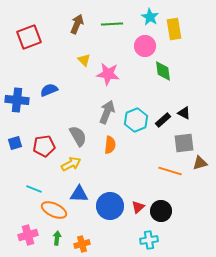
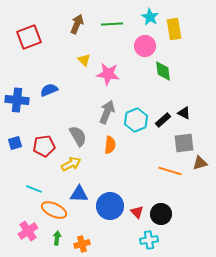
red triangle: moved 1 px left, 5 px down; rotated 32 degrees counterclockwise
black circle: moved 3 px down
pink cross: moved 4 px up; rotated 18 degrees counterclockwise
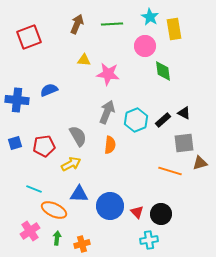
yellow triangle: rotated 40 degrees counterclockwise
pink cross: moved 2 px right
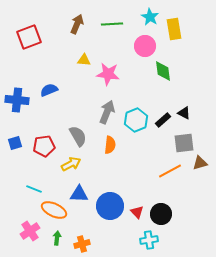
orange line: rotated 45 degrees counterclockwise
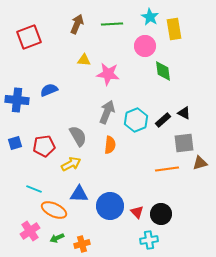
orange line: moved 3 px left, 2 px up; rotated 20 degrees clockwise
green arrow: rotated 120 degrees counterclockwise
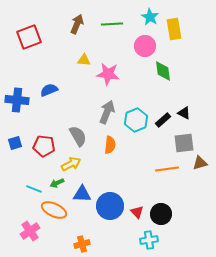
red pentagon: rotated 15 degrees clockwise
blue triangle: moved 3 px right
green arrow: moved 55 px up
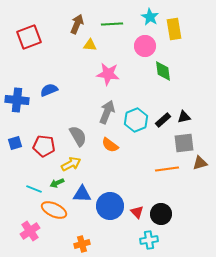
yellow triangle: moved 6 px right, 15 px up
black triangle: moved 4 px down; rotated 40 degrees counterclockwise
orange semicircle: rotated 120 degrees clockwise
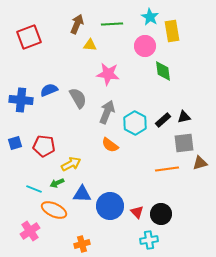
yellow rectangle: moved 2 px left, 2 px down
blue cross: moved 4 px right
cyan hexagon: moved 1 px left, 3 px down; rotated 10 degrees counterclockwise
gray semicircle: moved 38 px up
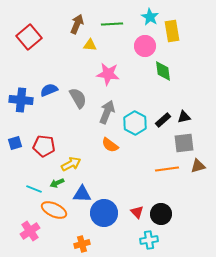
red square: rotated 20 degrees counterclockwise
brown triangle: moved 2 px left, 3 px down
blue circle: moved 6 px left, 7 px down
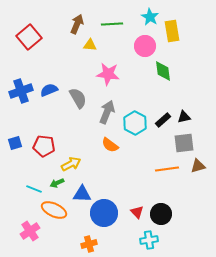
blue cross: moved 9 px up; rotated 25 degrees counterclockwise
orange cross: moved 7 px right
